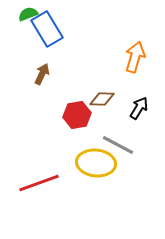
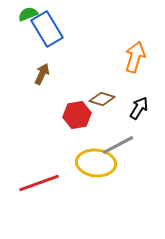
brown diamond: rotated 15 degrees clockwise
gray line: rotated 56 degrees counterclockwise
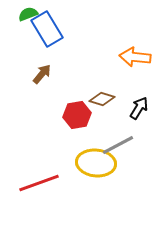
orange arrow: rotated 100 degrees counterclockwise
brown arrow: rotated 15 degrees clockwise
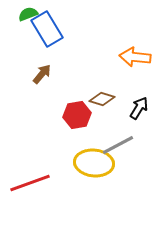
yellow ellipse: moved 2 px left
red line: moved 9 px left
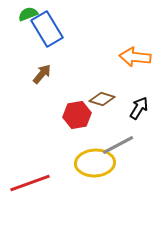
yellow ellipse: moved 1 px right; rotated 9 degrees counterclockwise
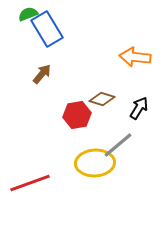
gray line: rotated 12 degrees counterclockwise
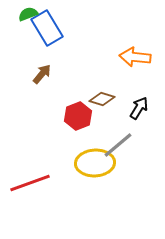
blue rectangle: moved 1 px up
red hexagon: moved 1 px right, 1 px down; rotated 12 degrees counterclockwise
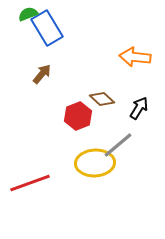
brown diamond: rotated 25 degrees clockwise
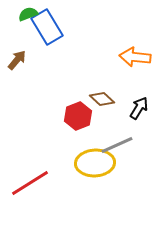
blue rectangle: moved 1 px up
brown arrow: moved 25 px left, 14 px up
gray line: moved 1 px left; rotated 16 degrees clockwise
red line: rotated 12 degrees counterclockwise
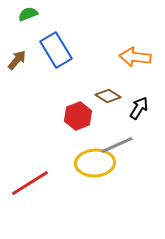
blue rectangle: moved 9 px right, 23 px down
brown diamond: moved 6 px right, 3 px up; rotated 10 degrees counterclockwise
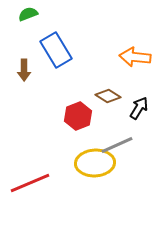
brown arrow: moved 7 px right, 10 px down; rotated 140 degrees clockwise
red line: rotated 9 degrees clockwise
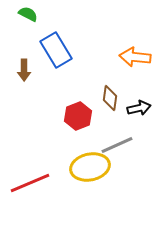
green semicircle: rotated 48 degrees clockwise
brown diamond: moved 2 px right, 2 px down; rotated 65 degrees clockwise
black arrow: rotated 45 degrees clockwise
yellow ellipse: moved 5 px left, 4 px down; rotated 9 degrees counterclockwise
